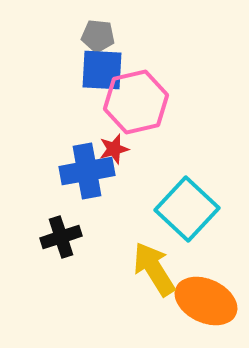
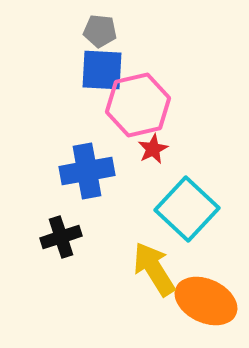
gray pentagon: moved 2 px right, 5 px up
pink hexagon: moved 2 px right, 3 px down
red star: moved 39 px right; rotated 12 degrees counterclockwise
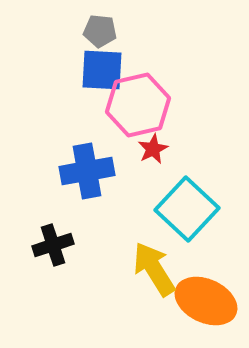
black cross: moved 8 px left, 8 px down
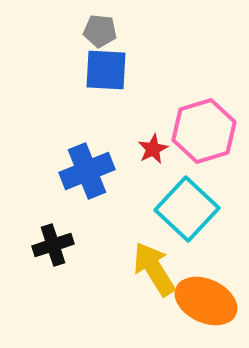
blue square: moved 4 px right
pink hexagon: moved 66 px right, 26 px down; rotated 4 degrees counterclockwise
blue cross: rotated 12 degrees counterclockwise
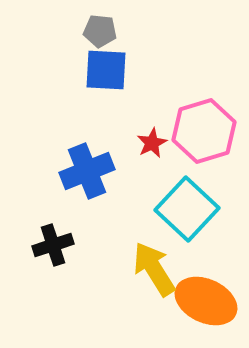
red star: moved 1 px left, 6 px up
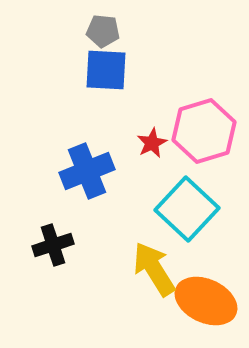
gray pentagon: moved 3 px right
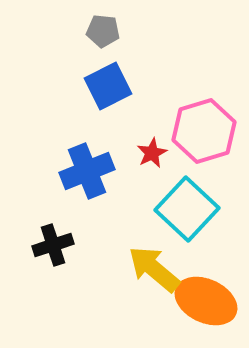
blue square: moved 2 px right, 16 px down; rotated 30 degrees counterclockwise
red star: moved 10 px down
yellow arrow: rotated 18 degrees counterclockwise
